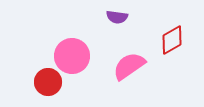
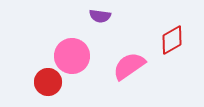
purple semicircle: moved 17 px left, 1 px up
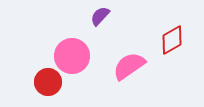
purple semicircle: rotated 125 degrees clockwise
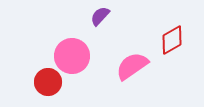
pink semicircle: moved 3 px right
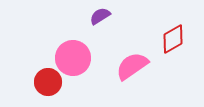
purple semicircle: rotated 15 degrees clockwise
red diamond: moved 1 px right, 1 px up
pink circle: moved 1 px right, 2 px down
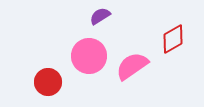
pink circle: moved 16 px right, 2 px up
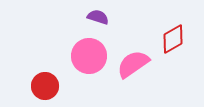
purple semicircle: moved 2 px left, 1 px down; rotated 50 degrees clockwise
pink semicircle: moved 1 px right, 2 px up
red circle: moved 3 px left, 4 px down
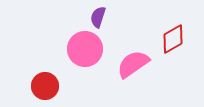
purple semicircle: rotated 90 degrees counterclockwise
pink circle: moved 4 px left, 7 px up
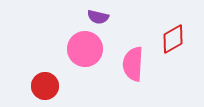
purple semicircle: rotated 95 degrees counterclockwise
pink semicircle: rotated 52 degrees counterclockwise
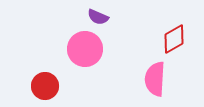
purple semicircle: rotated 10 degrees clockwise
red diamond: moved 1 px right
pink semicircle: moved 22 px right, 15 px down
